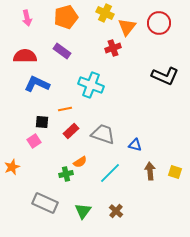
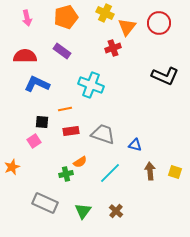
red rectangle: rotated 35 degrees clockwise
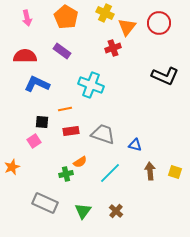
orange pentagon: rotated 25 degrees counterclockwise
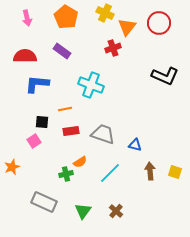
blue L-shape: rotated 20 degrees counterclockwise
gray rectangle: moved 1 px left, 1 px up
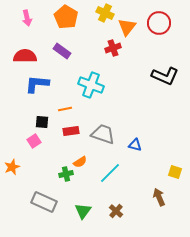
brown arrow: moved 9 px right, 26 px down; rotated 18 degrees counterclockwise
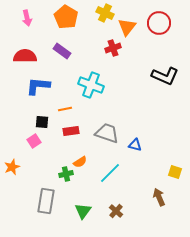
blue L-shape: moved 1 px right, 2 px down
gray trapezoid: moved 4 px right, 1 px up
gray rectangle: moved 2 px right, 1 px up; rotated 75 degrees clockwise
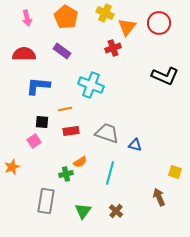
red semicircle: moved 1 px left, 2 px up
cyan line: rotated 30 degrees counterclockwise
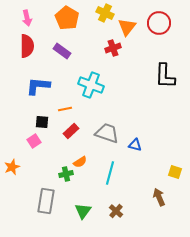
orange pentagon: moved 1 px right, 1 px down
red semicircle: moved 3 px right, 8 px up; rotated 90 degrees clockwise
black L-shape: rotated 68 degrees clockwise
red rectangle: rotated 35 degrees counterclockwise
